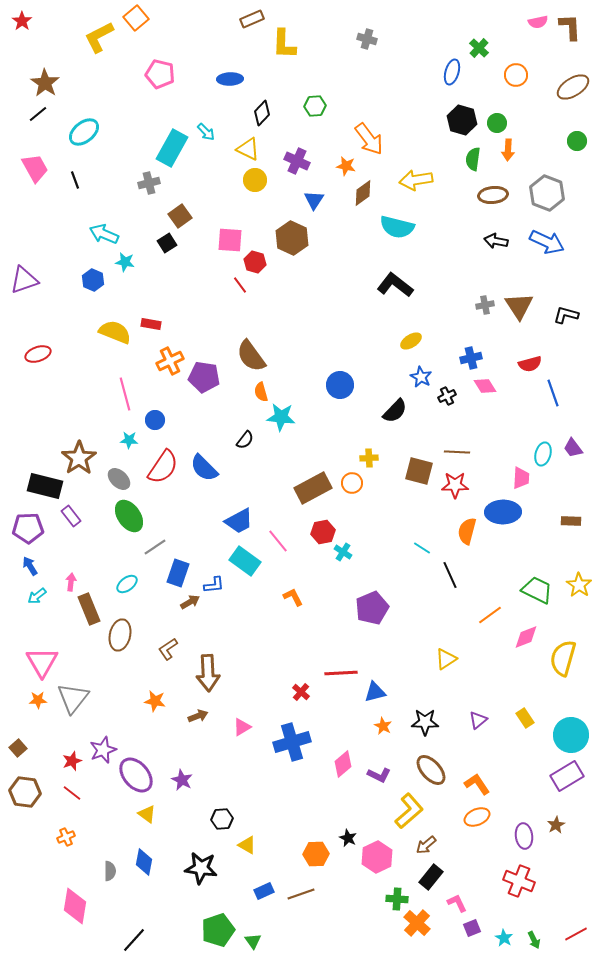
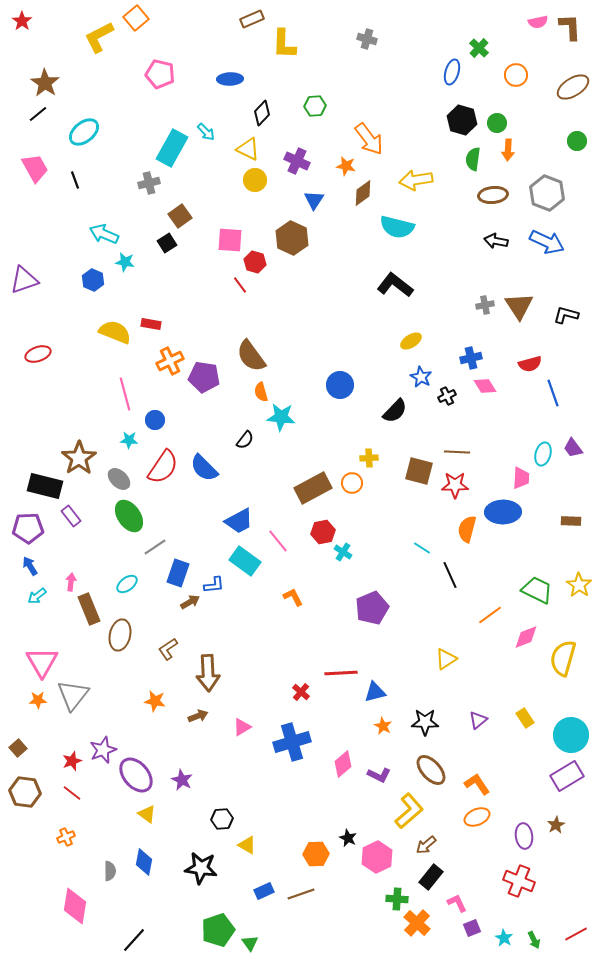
orange semicircle at (467, 531): moved 2 px up
gray triangle at (73, 698): moved 3 px up
green triangle at (253, 941): moved 3 px left, 2 px down
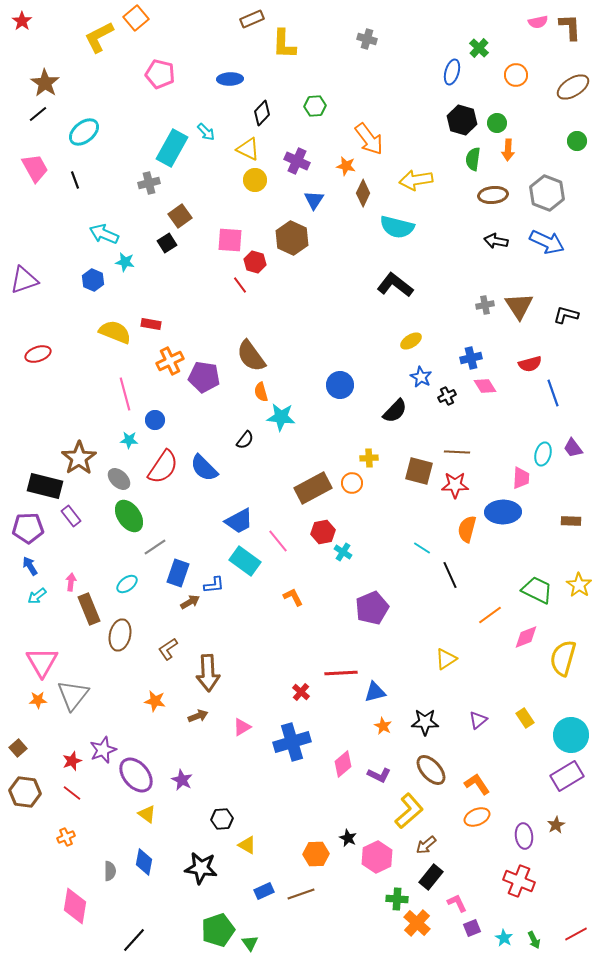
brown diamond at (363, 193): rotated 28 degrees counterclockwise
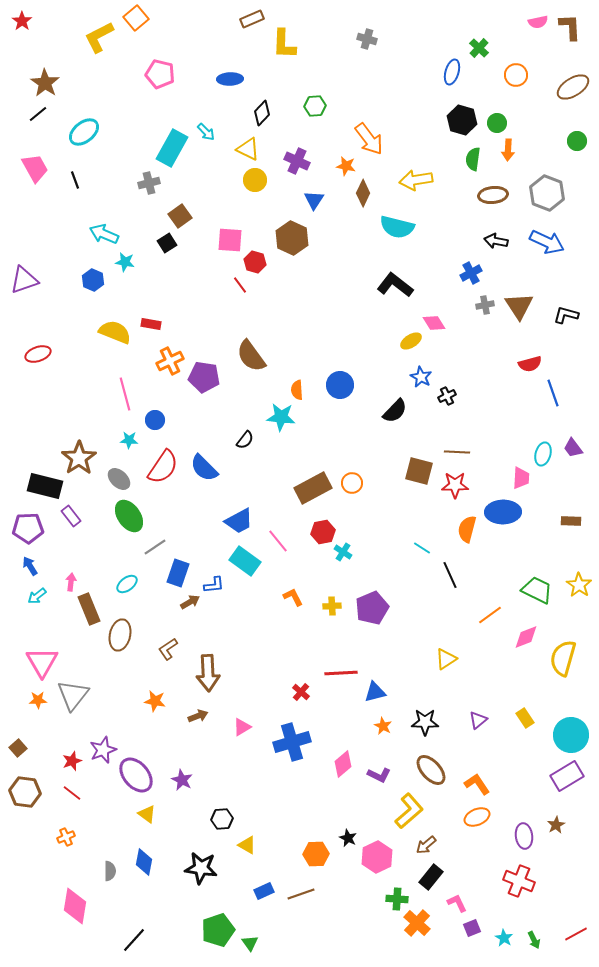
blue cross at (471, 358): moved 85 px up; rotated 15 degrees counterclockwise
pink diamond at (485, 386): moved 51 px left, 63 px up
orange semicircle at (261, 392): moved 36 px right, 2 px up; rotated 12 degrees clockwise
yellow cross at (369, 458): moved 37 px left, 148 px down
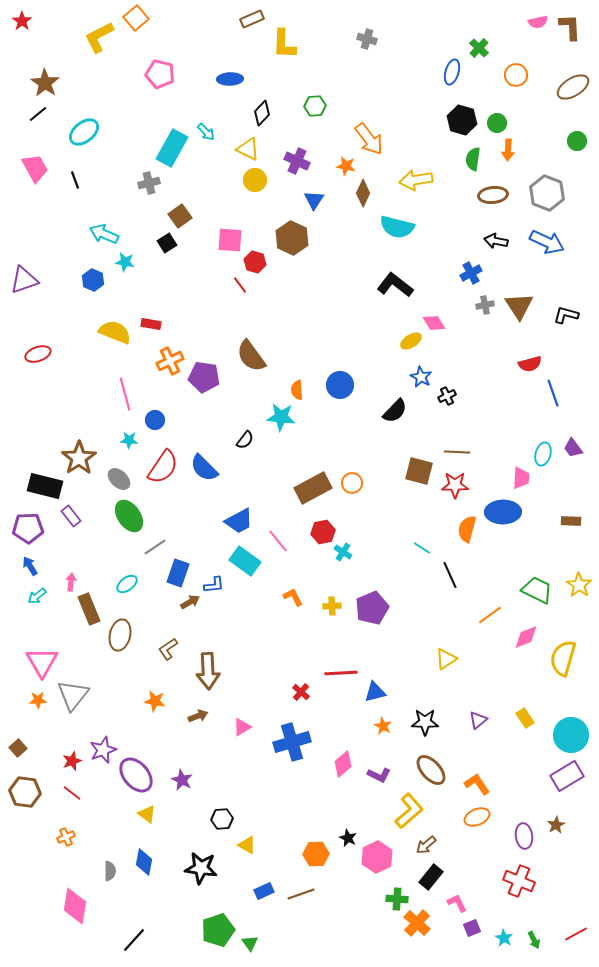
brown arrow at (208, 673): moved 2 px up
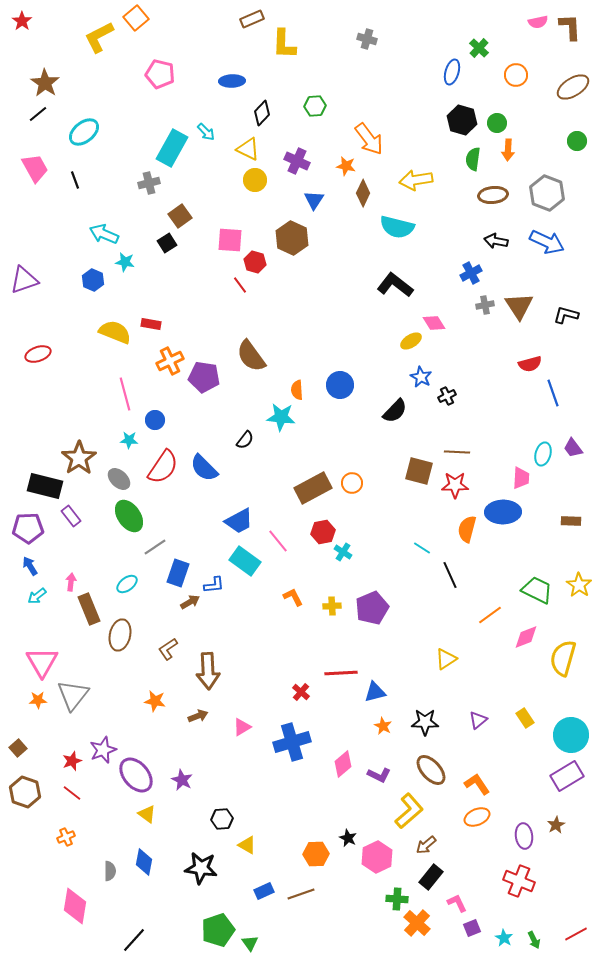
blue ellipse at (230, 79): moved 2 px right, 2 px down
brown hexagon at (25, 792): rotated 12 degrees clockwise
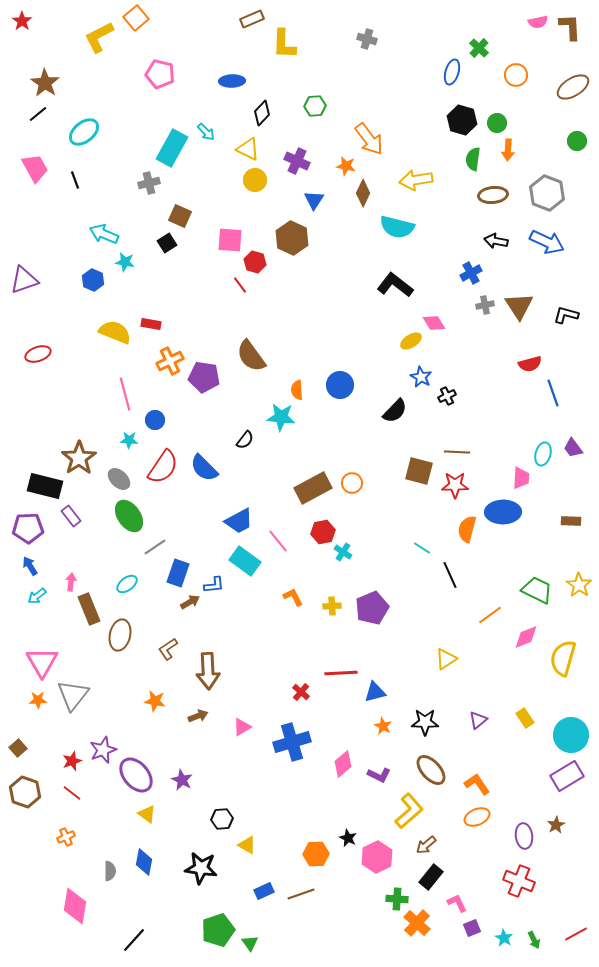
brown square at (180, 216): rotated 30 degrees counterclockwise
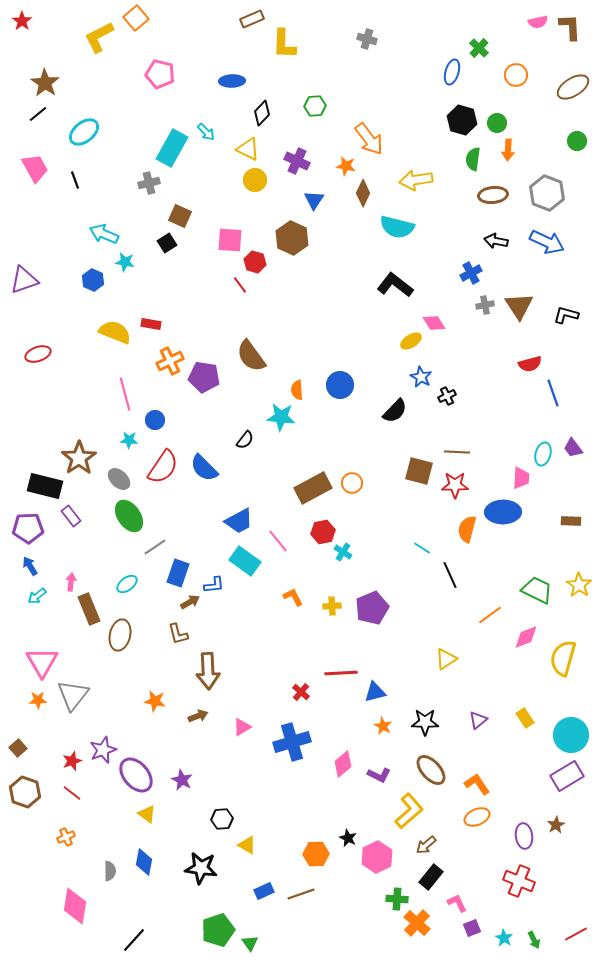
brown L-shape at (168, 649): moved 10 px right, 15 px up; rotated 70 degrees counterclockwise
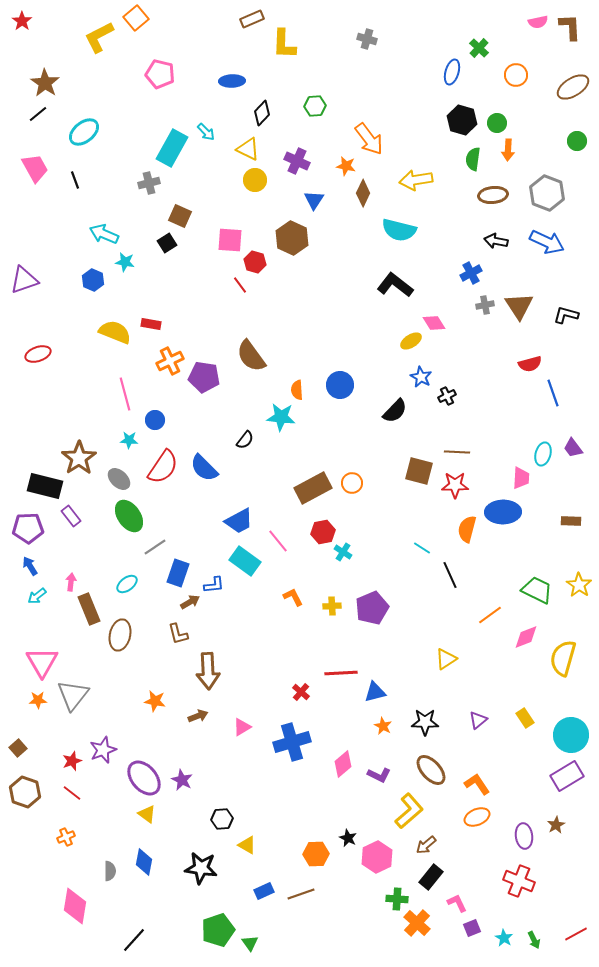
cyan semicircle at (397, 227): moved 2 px right, 3 px down
purple ellipse at (136, 775): moved 8 px right, 3 px down
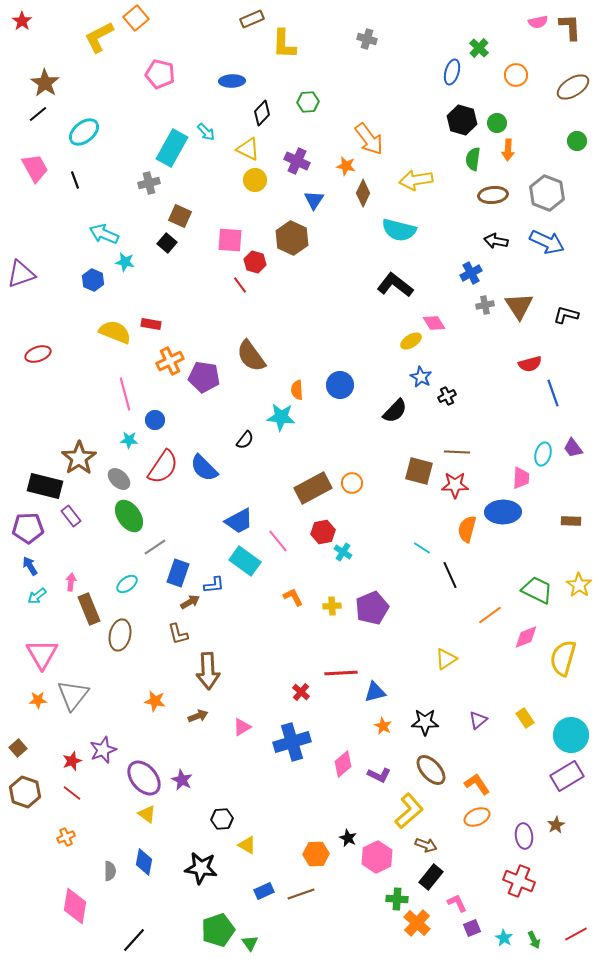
green hexagon at (315, 106): moved 7 px left, 4 px up
black square at (167, 243): rotated 18 degrees counterclockwise
purple triangle at (24, 280): moved 3 px left, 6 px up
pink triangle at (42, 662): moved 8 px up
brown arrow at (426, 845): rotated 120 degrees counterclockwise
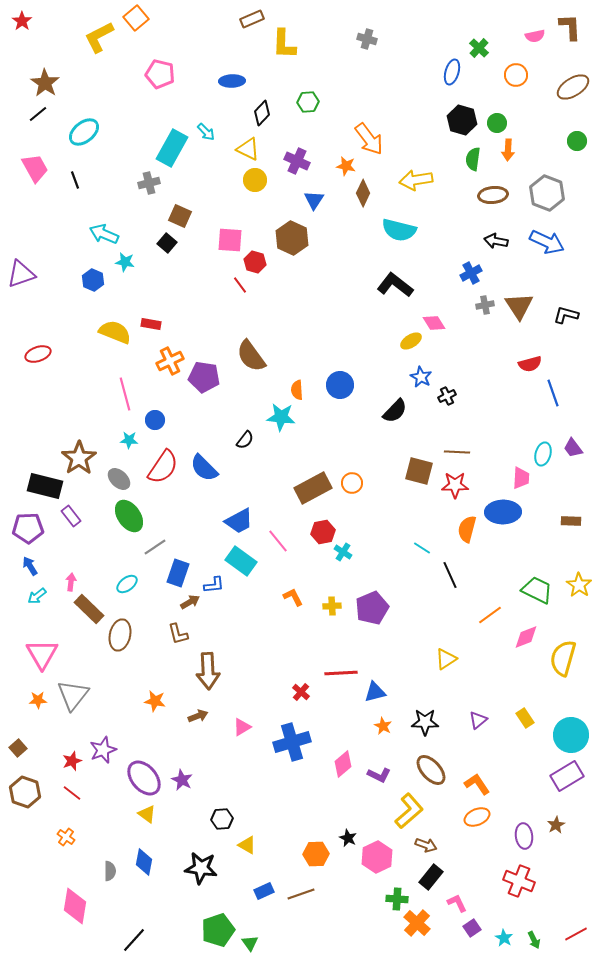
pink semicircle at (538, 22): moved 3 px left, 14 px down
cyan rectangle at (245, 561): moved 4 px left
brown rectangle at (89, 609): rotated 24 degrees counterclockwise
orange cross at (66, 837): rotated 30 degrees counterclockwise
purple square at (472, 928): rotated 12 degrees counterclockwise
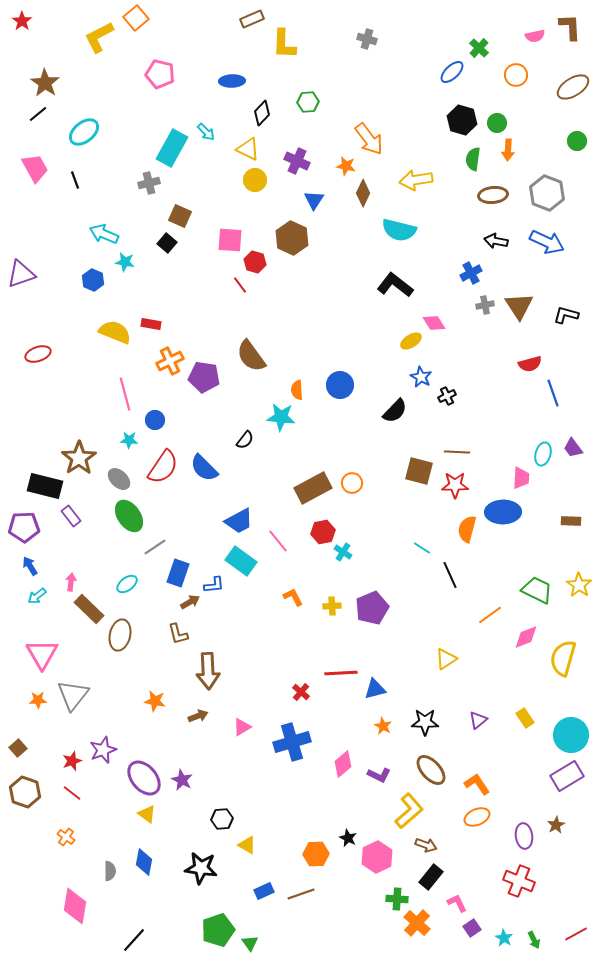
blue ellipse at (452, 72): rotated 30 degrees clockwise
purple pentagon at (28, 528): moved 4 px left, 1 px up
blue triangle at (375, 692): moved 3 px up
